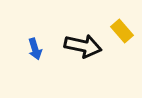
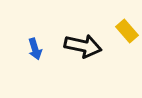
yellow rectangle: moved 5 px right
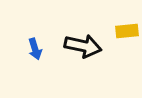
yellow rectangle: rotated 55 degrees counterclockwise
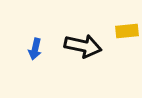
blue arrow: rotated 30 degrees clockwise
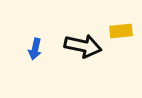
yellow rectangle: moved 6 px left
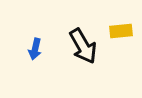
black arrow: rotated 48 degrees clockwise
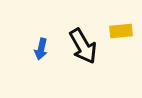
blue arrow: moved 6 px right
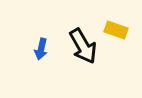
yellow rectangle: moved 5 px left, 1 px up; rotated 25 degrees clockwise
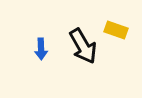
blue arrow: rotated 15 degrees counterclockwise
